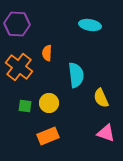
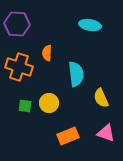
orange cross: rotated 20 degrees counterclockwise
cyan semicircle: moved 1 px up
orange rectangle: moved 20 px right
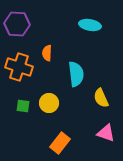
green square: moved 2 px left
orange rectangle: moved 8 px left, 7 px down; rotated 30 degrees counterclockwise
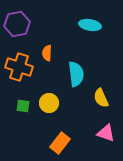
purple hexagon: rotated 15 degrees counterclockwise
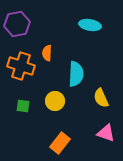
orange cross: moved 2 px right, 1 px up
cyan semicircle: rotated 10 degrees clockwise
yellow circle: moved 6 px right, 2 px up
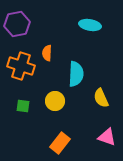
pink triangle: moved 1 px right, 4 px down
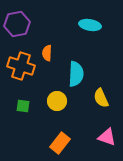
yellow circle: moved 2 px right
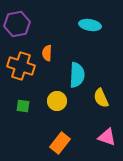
cyan semicircle: moved 1 px right, 1 px down
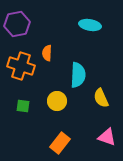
cyan semicircle: moved 1 px right
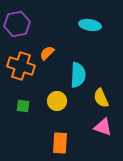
orange semicircle: rotated 42 degrees clockwise
pink triangle: moved 4 px left, 10 px up
orange rectangle: rotated 35 degrees counterclockwise
